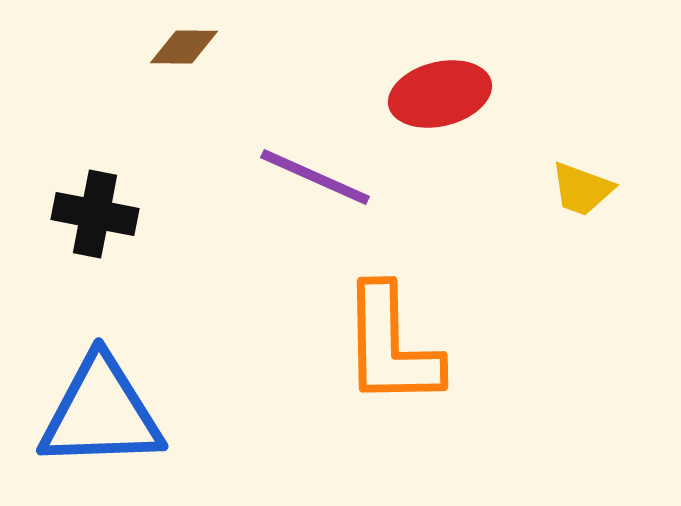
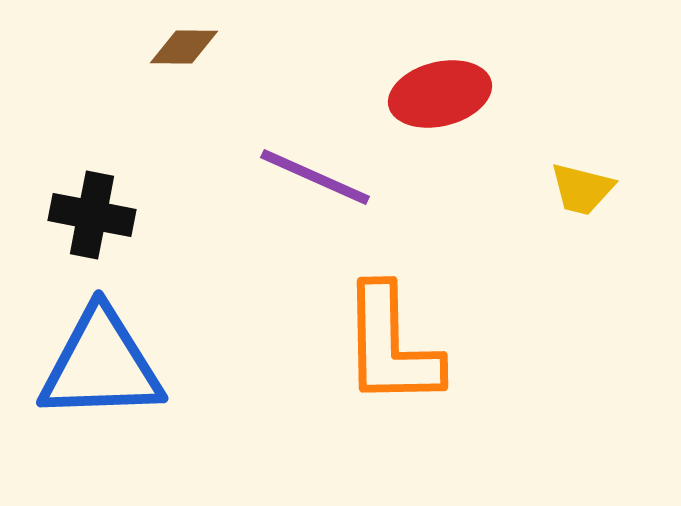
yellow trapezoid: rotated 6 degrees counterclockwise
black cross: moved 3 px left, 1 px down
blue triangle: moved 48 px up
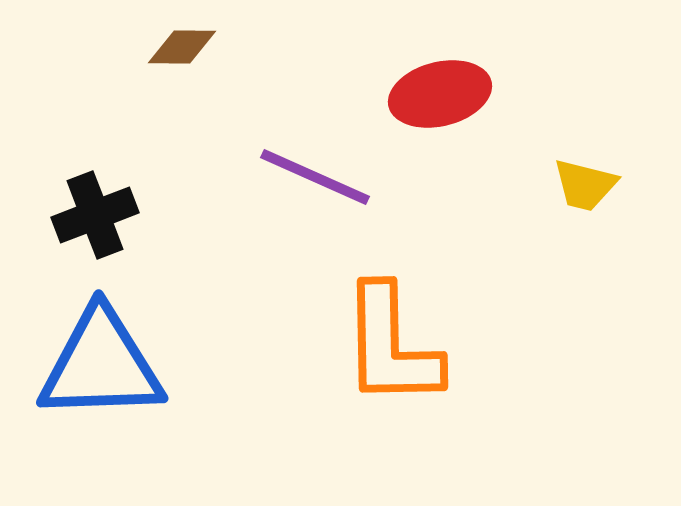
brown diamond: moved 2 px left
yellow trapezoid: moved 3 px right, 4 px up
black cross: moved 3 px right; rotated 32 degrees counterclockwise
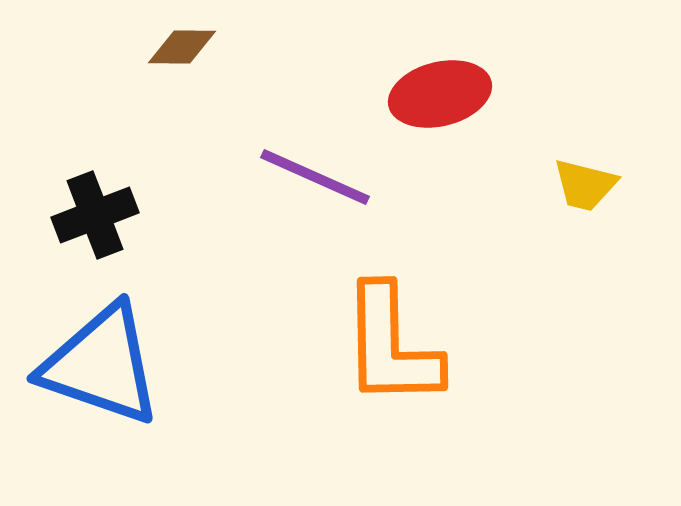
blue triangle: rotated 21 degrees clockwise
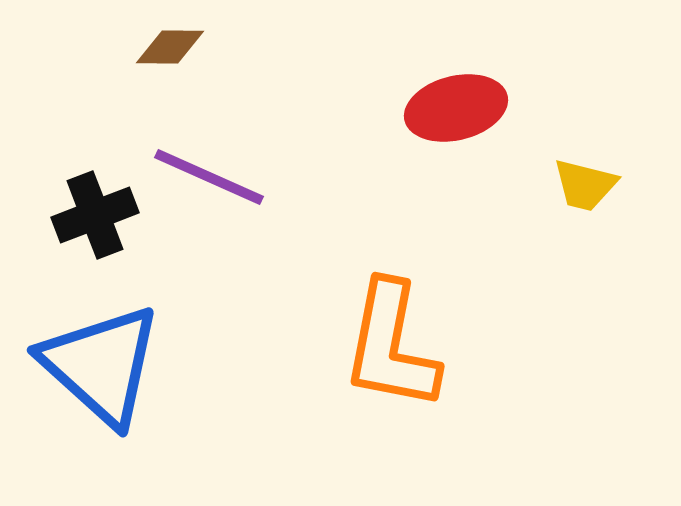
brown diamond: moved 12 px left
red ellipse: moved 16 px right, 14 px down
purple line: moved 106 px left
orange L-shape: rotated 12 degrees clockwise
blue triangle: rotated 23 degrees clockwise
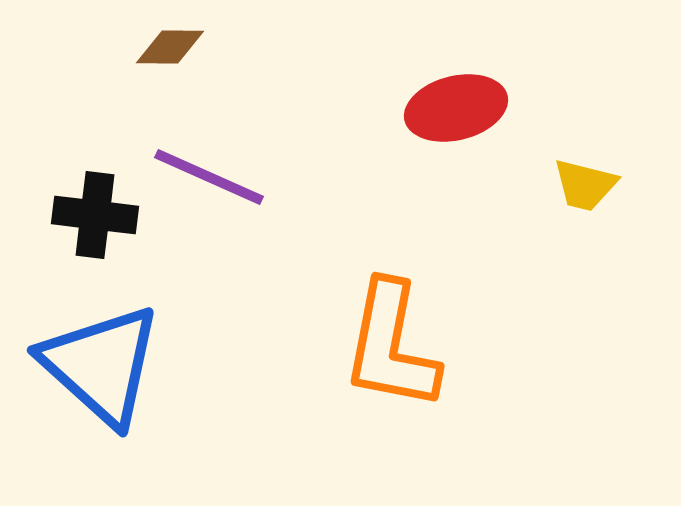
black cross: rotated 28 degrees clockwise
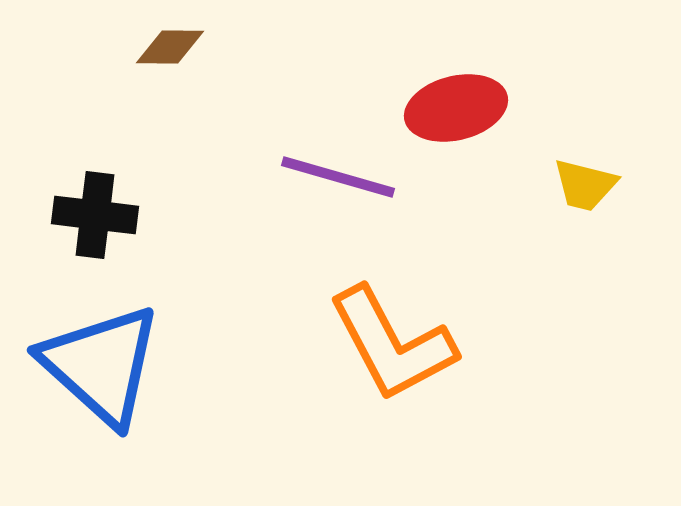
purple line: moved 129 px right; rotated 8 degrees counterclockwise
orange L-shape: moved 1 px right, 2 px up; rotated 39 degrees counterclockwise
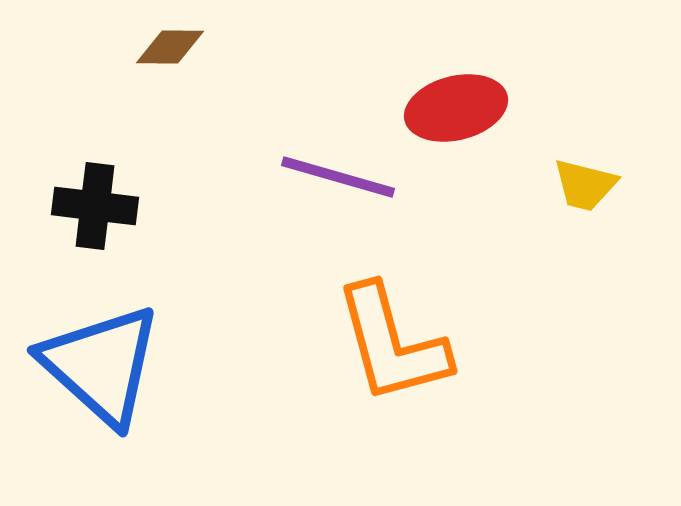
black cross: moved 9 px up
orange L-shape: rotated 13 degrees clockwise
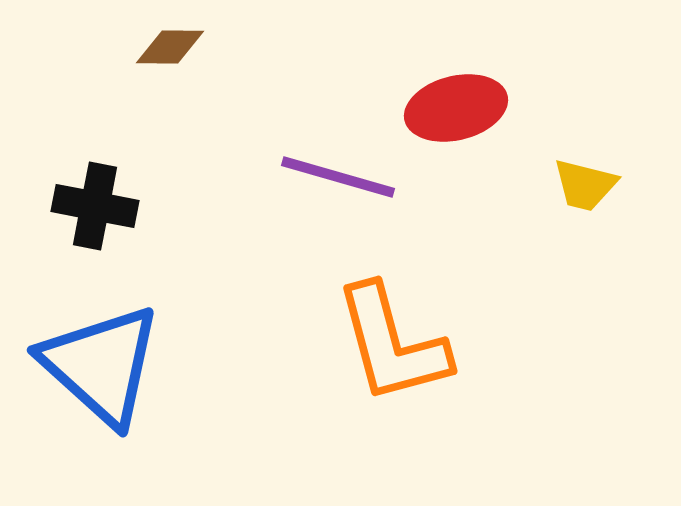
black cross: rotated 4 degrees clockwise
